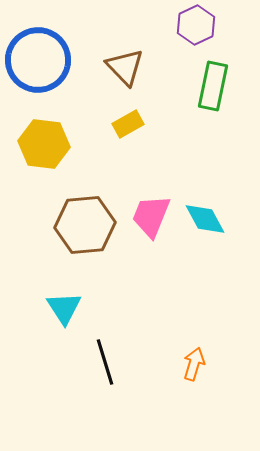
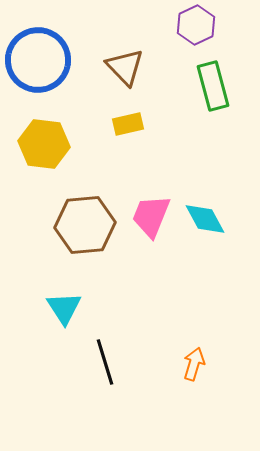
green rectangle: rotated 27 degrees counterclockwise
yellow rectangle: rotated 16 degrees clockwise
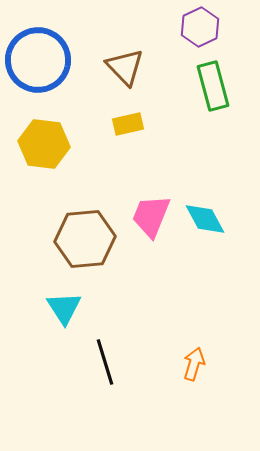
purple hexagon: moved 4 px right, 2 px down
brown hexagon: moved 14 px down
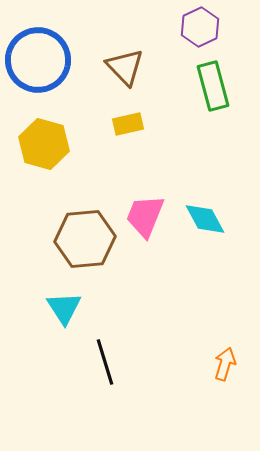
yellow hexagon: rotated 9 degrees clockwise
pink trapezoid: moved 6 px left
orange arrow: moved 31 px right
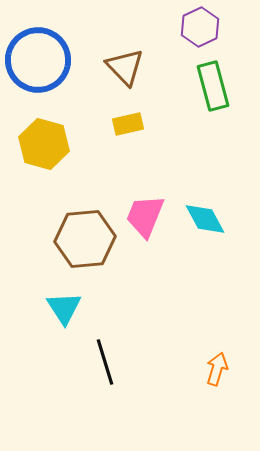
orange arrow: moved 8 px left, 5 px down
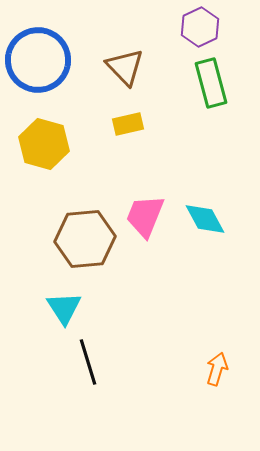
green rectangle: moved 2 px left, 3 px up
black line: moved 17 px left
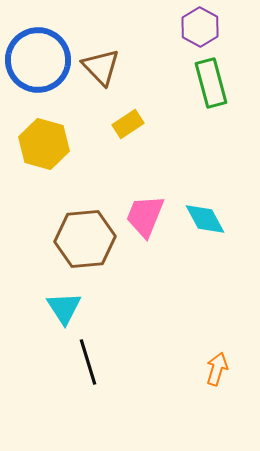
purple hexagon: rotated 6 degrees counterclockwise
brown triangle: moved 24 px left
yellow rectangle: rotated 20 degrees counterclockwise
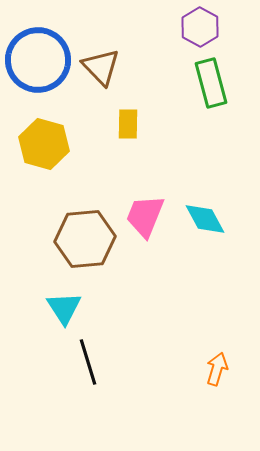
yellow rectangle: rotated 56 degrees counterclockwise
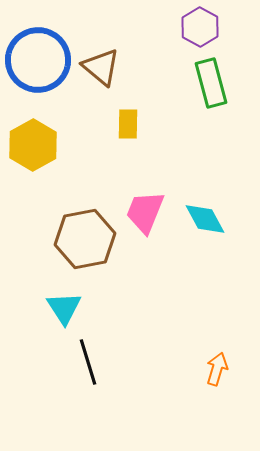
brown triangle: rotated 6 degrees counterclockwise
yellow hexagon: moved 11 px left, 1 px down; rotated 15 degrees clockwise
pink trapezoid: moved 4 px up
brown hexagon: rotated 6 degrees counterclockwise
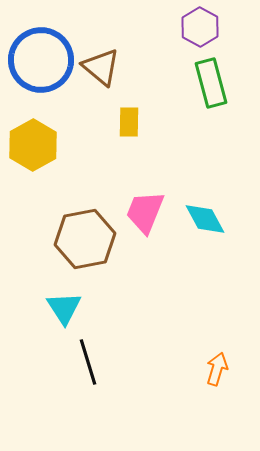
blue circle: moved 3 px right
yellow rectangle: moved 1 px right, 2 px up
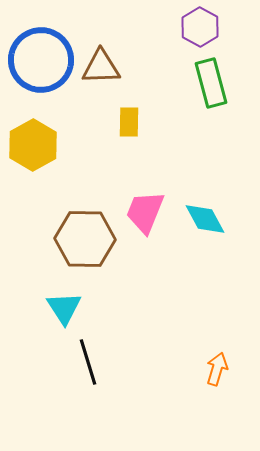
brown triangle: rotated 42 degrees counterclockwise
brown hexagon: rotated 12 degrees clockwise
